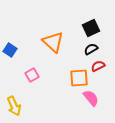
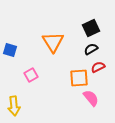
orange triangle: rotated 15 degrees clockwise
blue square: rotated 16 degrees counterclockwise
red semicircle: moved 1 px down
pink square: moved 1 px left
yellow arrow: rotated 18 degrees clockwise
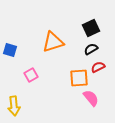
orange triangle: rotated 45 degrees clockwise
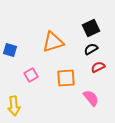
orange square: moved 13 px left
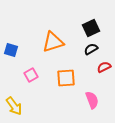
blue square: moved 1 px right
red semicircle: moved 6 px right
pink semicircle: moved 1 px right, 2 px down; rotated 18 degrees clockwise
yellow arrow: rotated 30 degrees counterclockwise
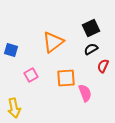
orange triangle: rotated 20 degrees counterclockwise
red semicircle: moved 1 px left, 1 px up; rotated 40 degrees counterclockwise
pink semicircle: moved 7 px left, 7 px up
yellow arrow: moved 2 px down; rotated 24 degrees clockwise
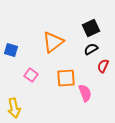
pink square: rotated 24 degrees counterclockwise
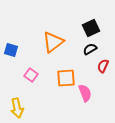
black semicircle: moved 1 px left
yellow arrow: moved 3 px right
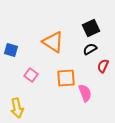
orange triangle: rotated 50 degrees counterclockwise
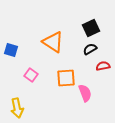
red semicircle: rotated 56 degrees clockwise
